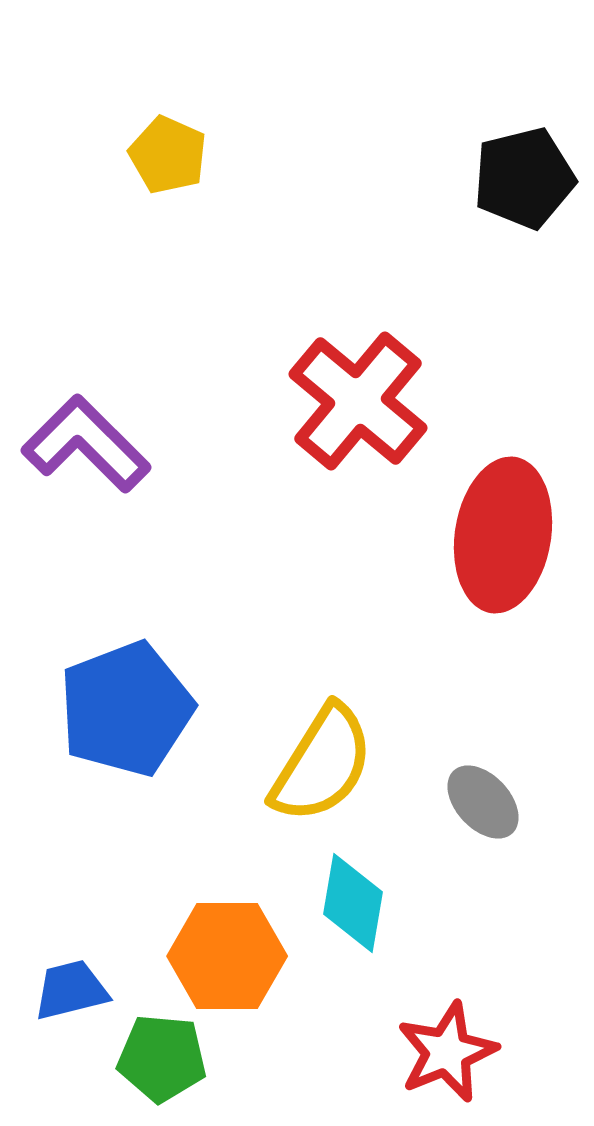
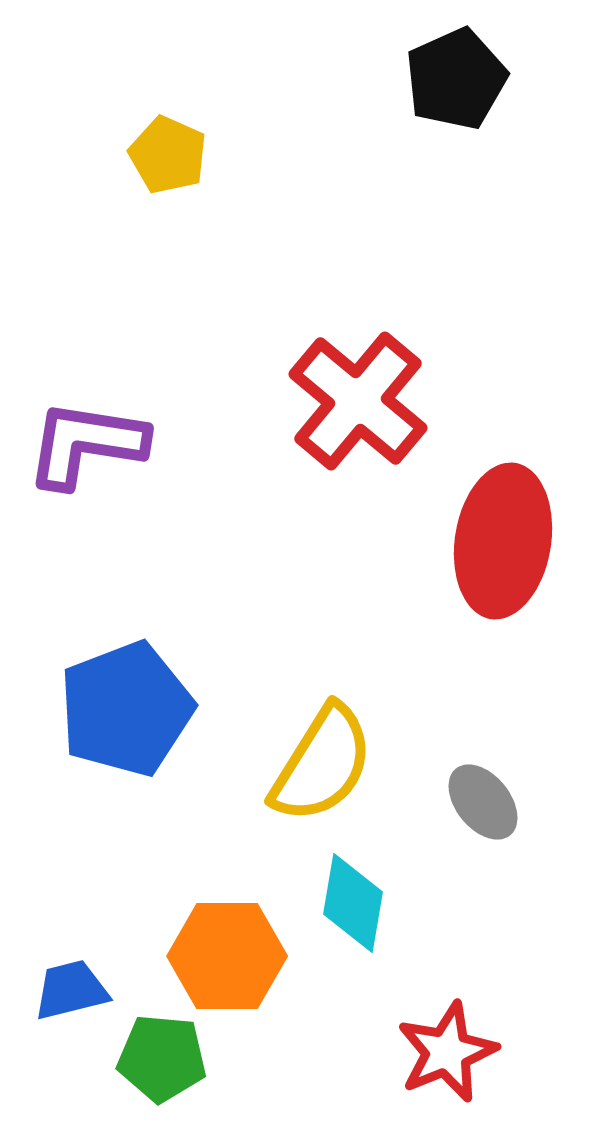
black pentagon: moved 68 px left, 99 px up; rotated 10 degrees counterclockwise
purple L-shape: rotated 36 degrees counterclockwise
red ellipse: moved 6 px down
gray ellipse: rotated 4 degrees clockwise
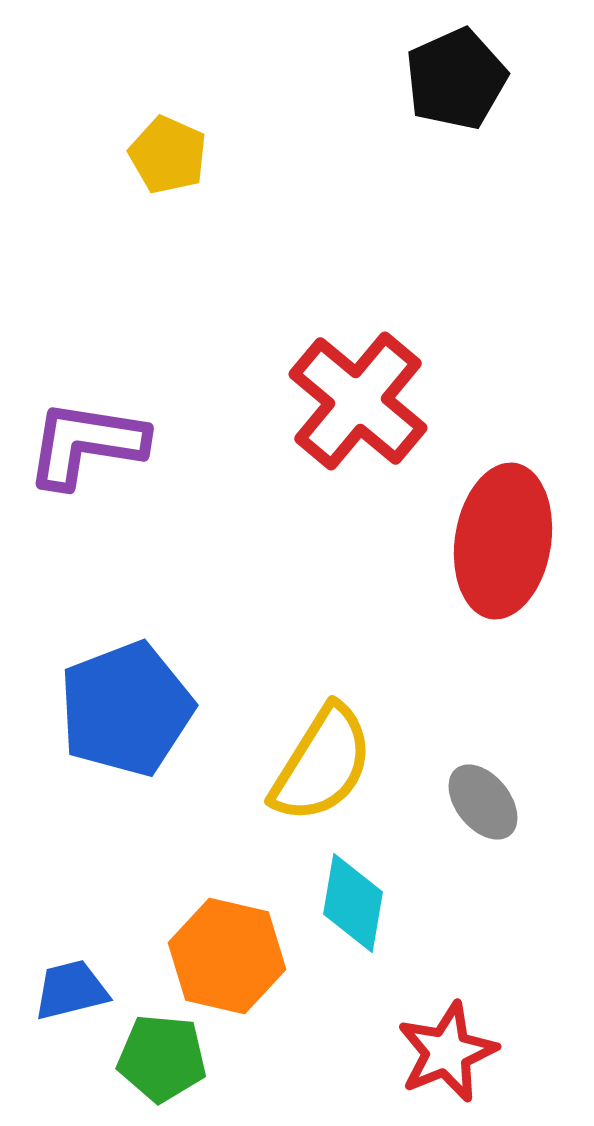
orange hexagon: rotated 13 degrees clockwise
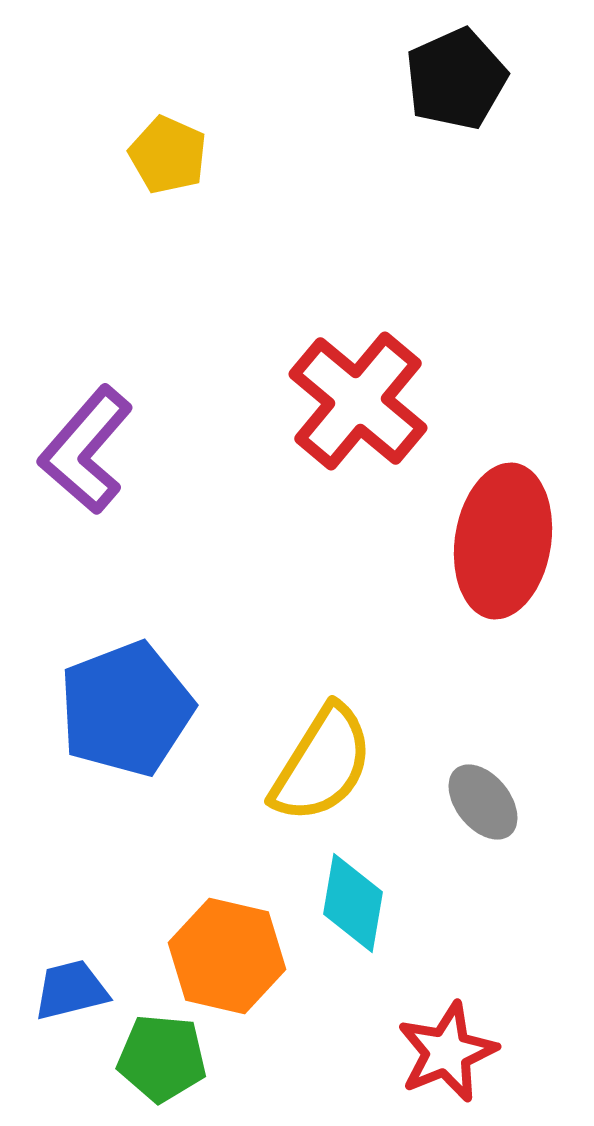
purple L-shape: moved 6 px down; rotated 58 degrees counterclockwise
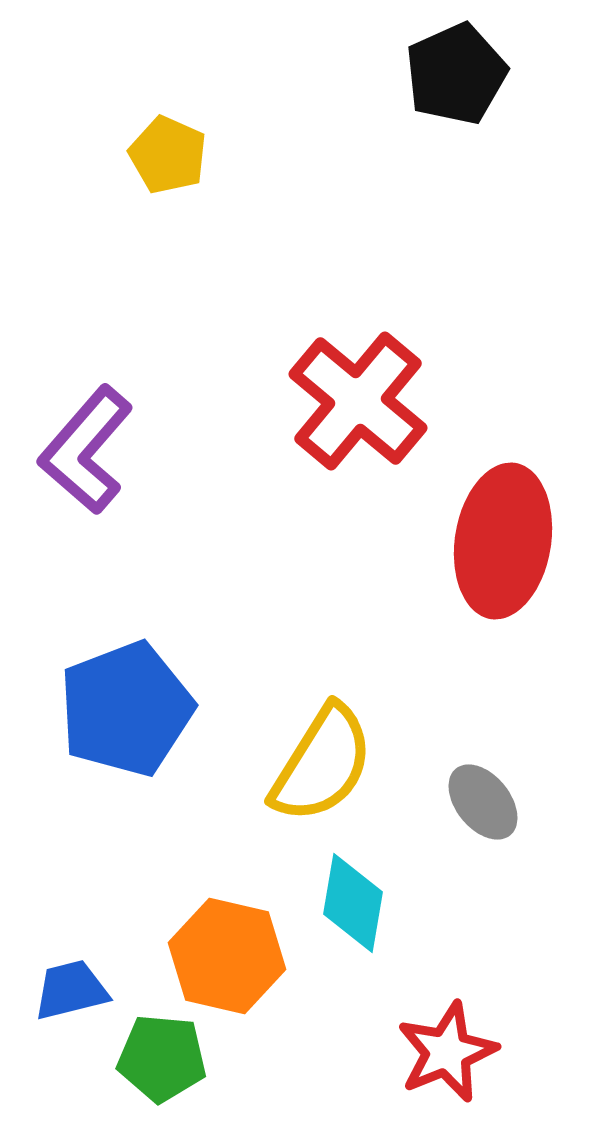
black pentagon: moved 5 px up
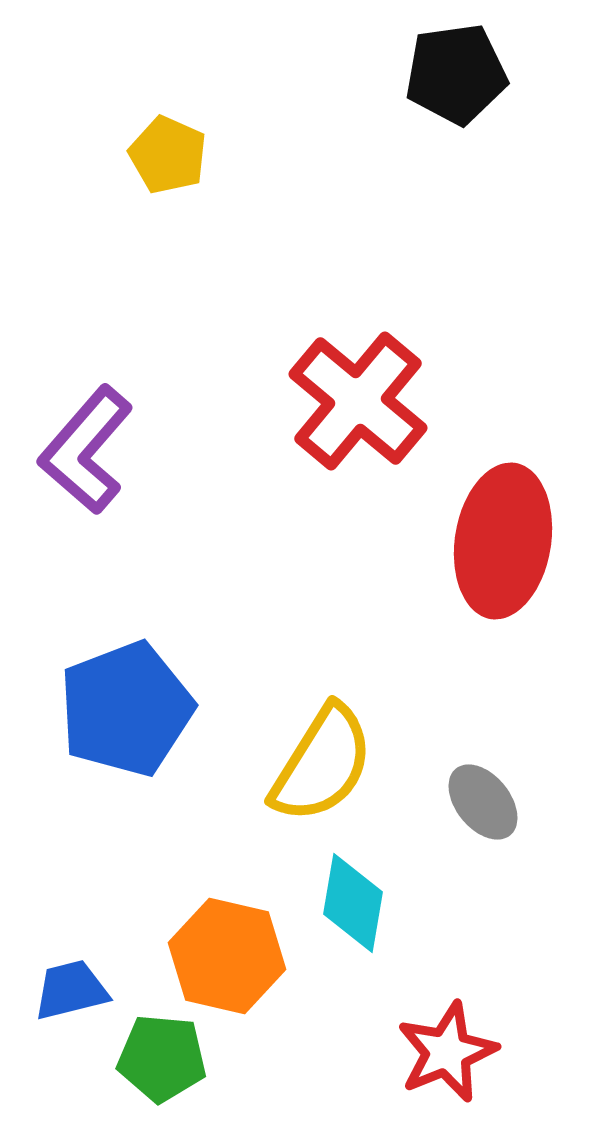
black pentagon: rotated 16 degrees clockwise
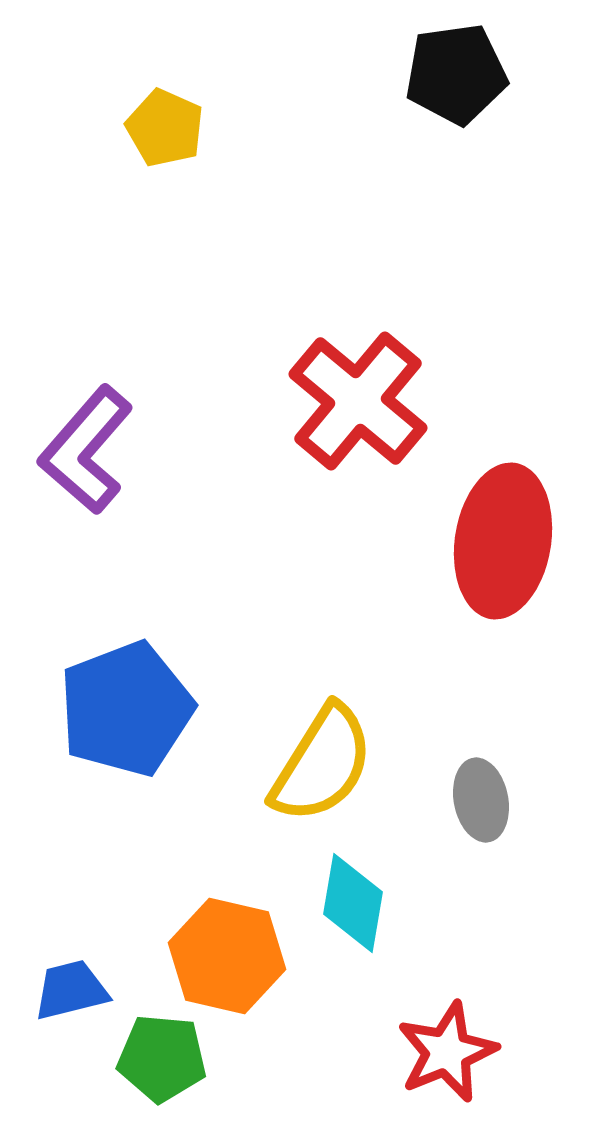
yellow pentagon: moved 3 px left, 27 px up
gray ellipse: moved 2 px left, 2 px up; rotated 28 degrees clockwise
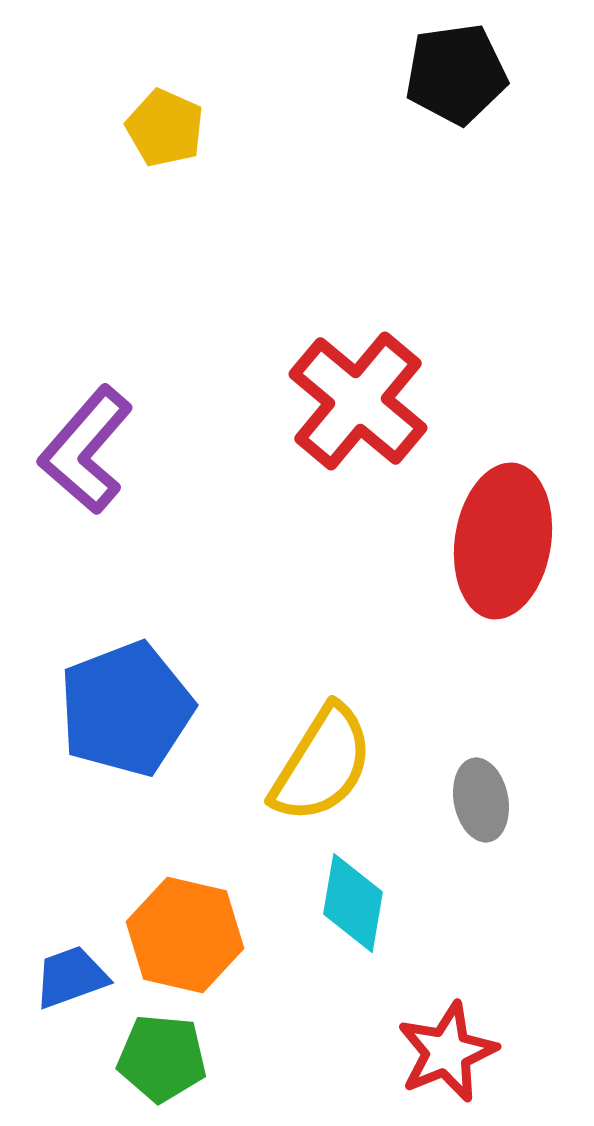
orange hexagon: moved 42 px left, 21 px up
blue trapezoid: moved 13 px up; rotated 6 degrees counterclockwise
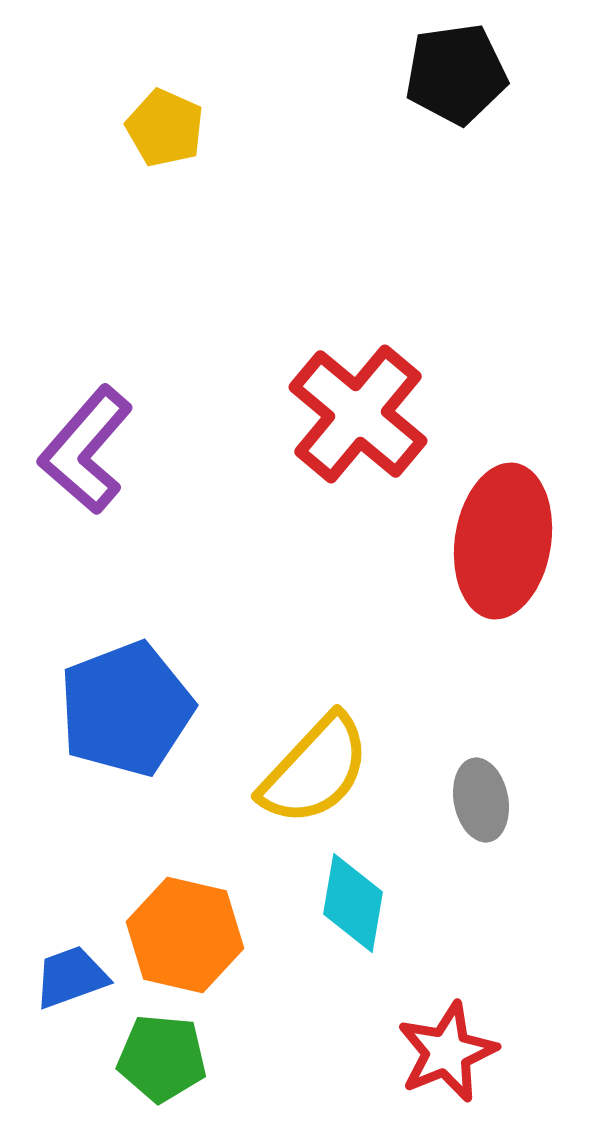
red cross: moved 13 px down
yellow semicircle: moved 7 px left, 6 px down; rotated 11 degrees clockwise
